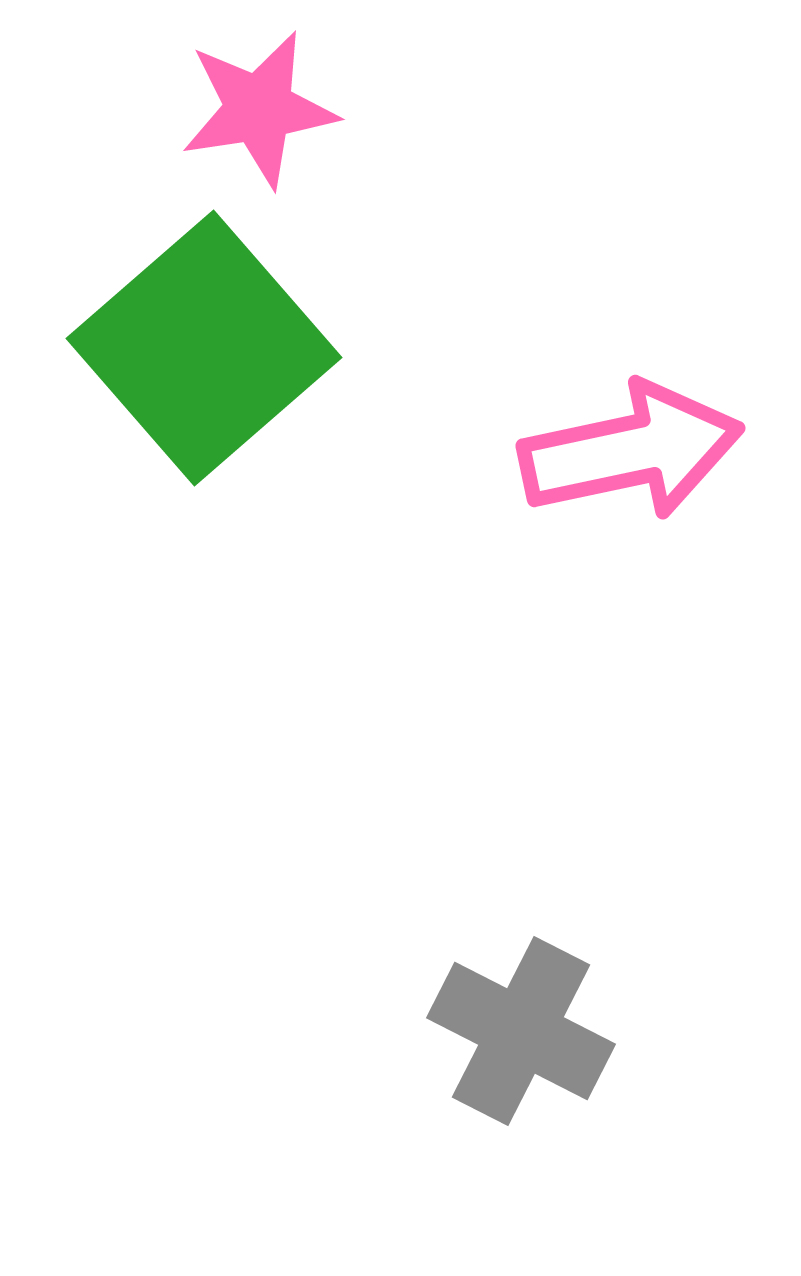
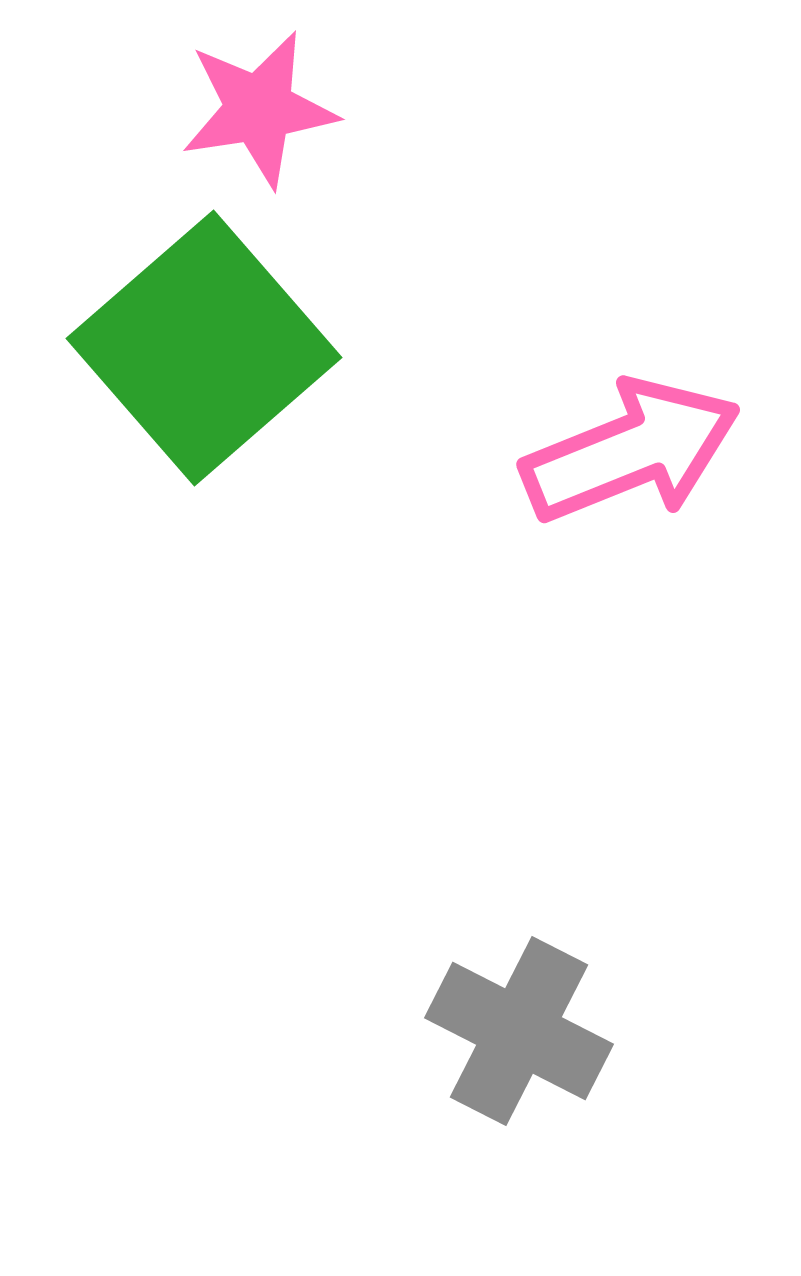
pink arrow: rotated 10 degrees counterclockwise
gray cross: moved 2 px left
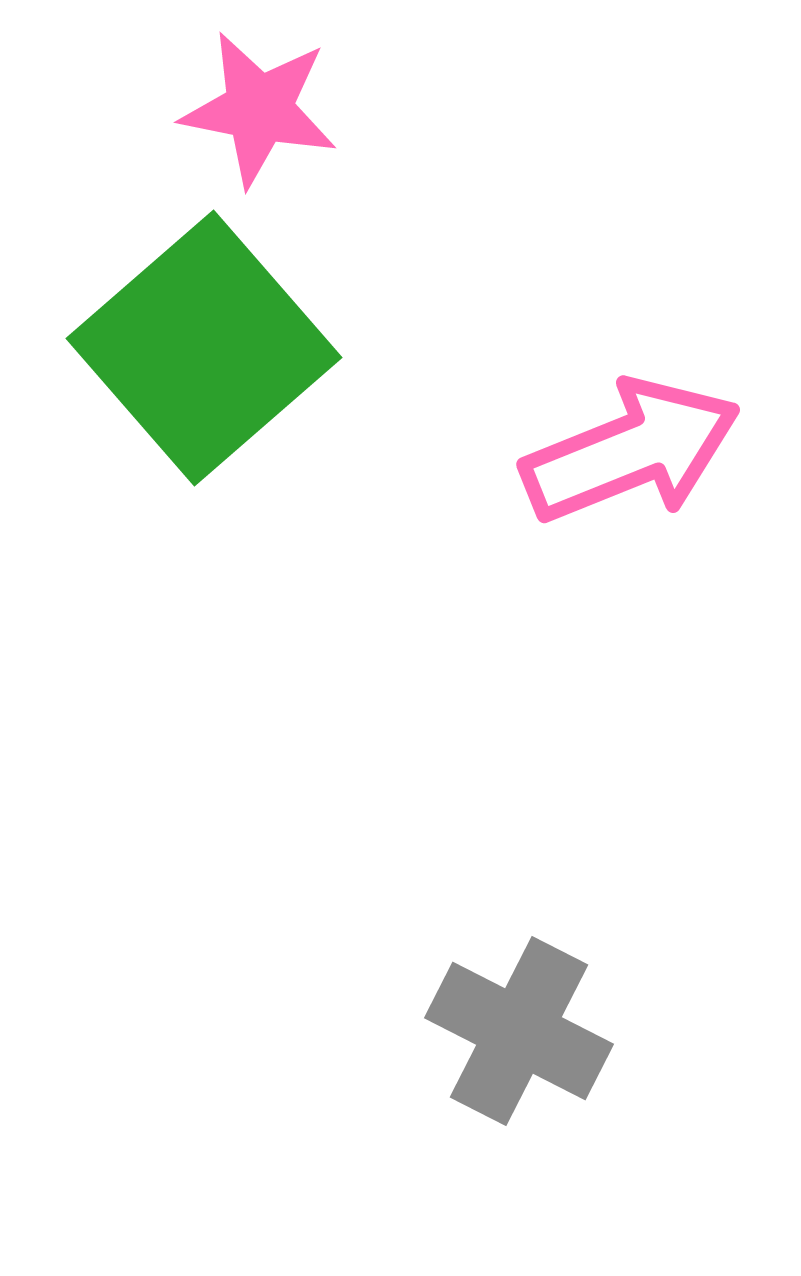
pink star: rotated 20 degrees clockwise
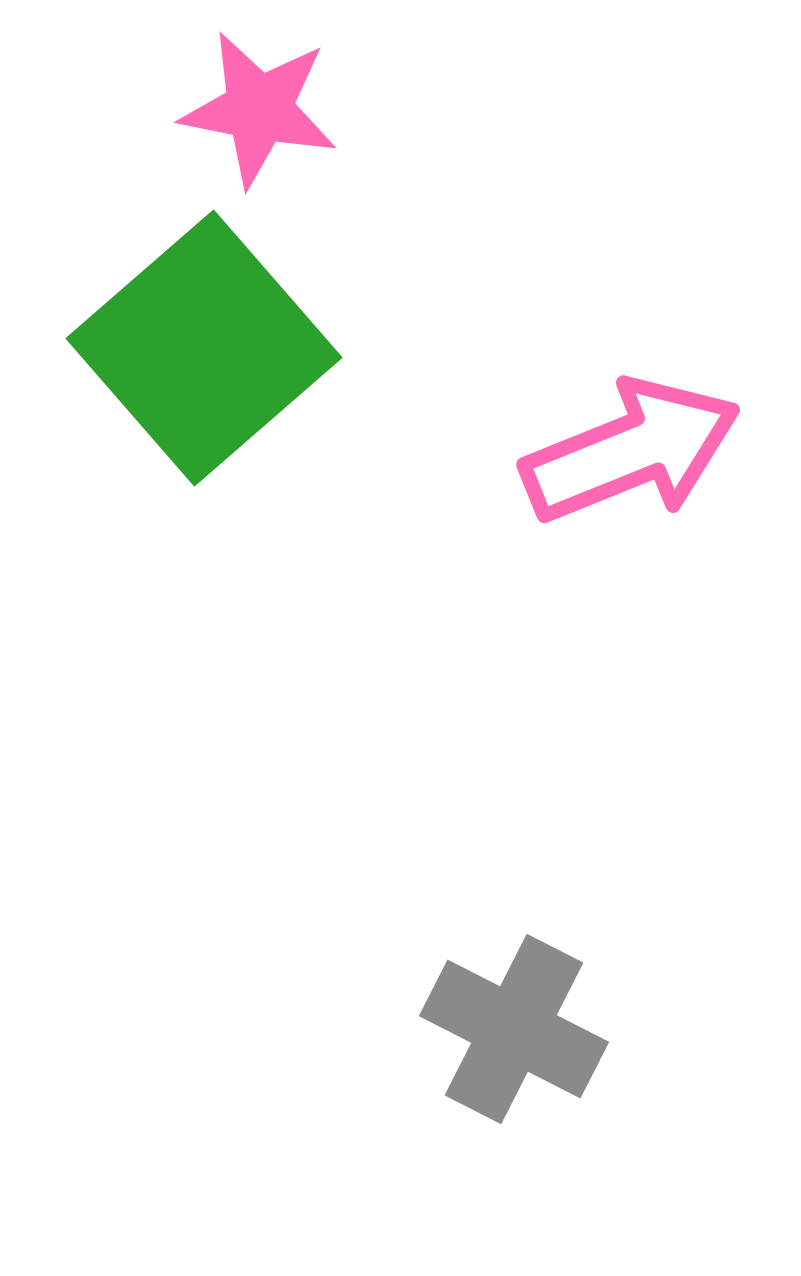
gray cross: moved 5 px left, 2 px up
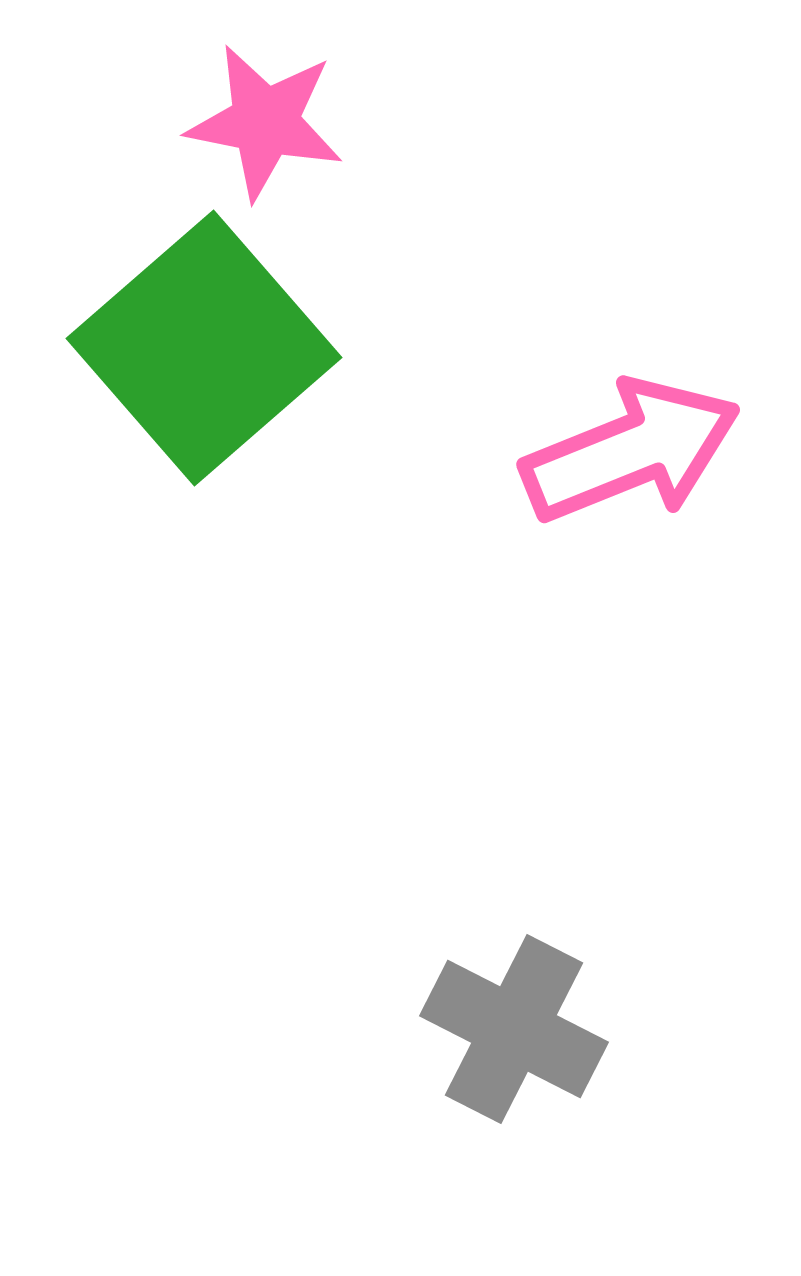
pink star: moved 6 px right, 13 px down
